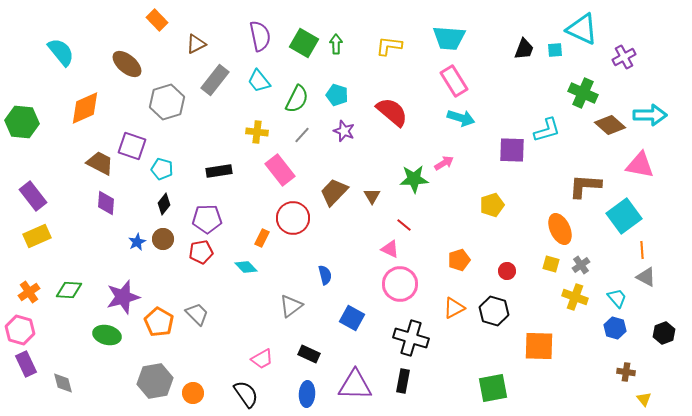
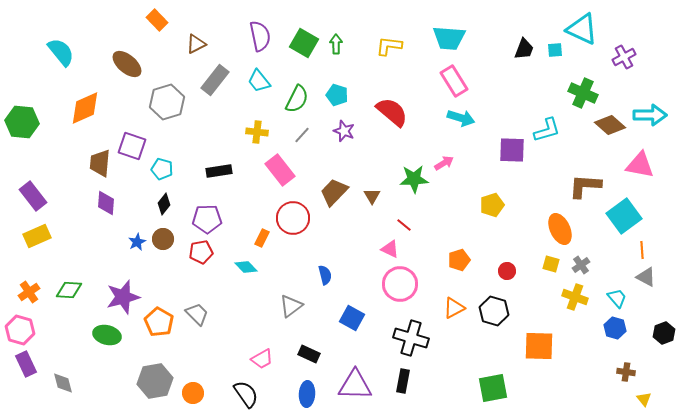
brown trapezoid at (100, 163): rotated 112 degrees counterclockwise
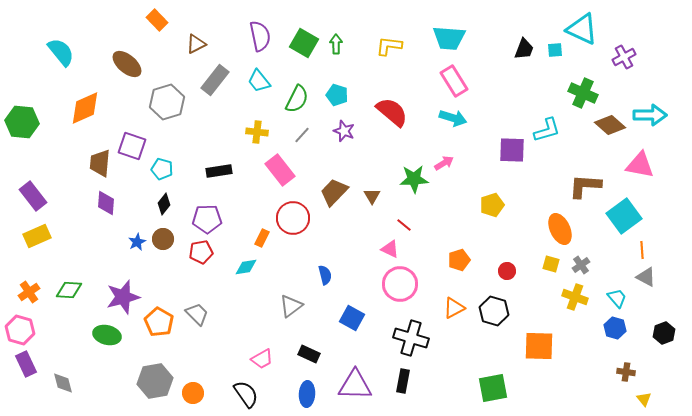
cyan arrow at (461, 118): moved 8 px left
cyan diamond at (246, 267): rotated 55 degrees counterclockwise
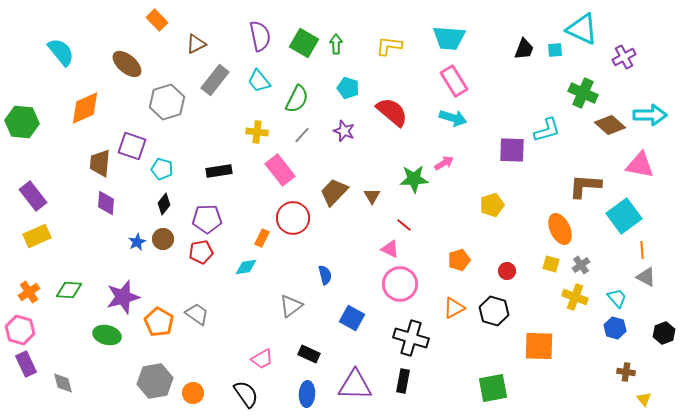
cyan pentagon at (337, 95): moved 11 px right, 7 px up
gray trapezoid at (197, 314): rotated 10 degrees counterclockwise
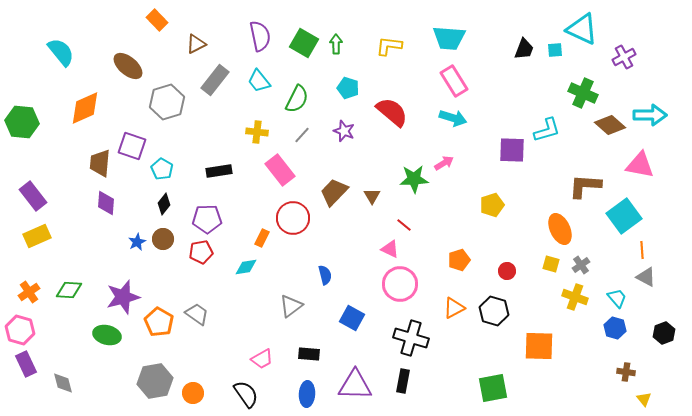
brown ellipse at (127, 64): moved 1 px right, 2 px down
cyan pentagon at (162, 169): rotated 15 degrees clockwise
black rectangle at (309, 354): rotated 20 degrees counterclockwise
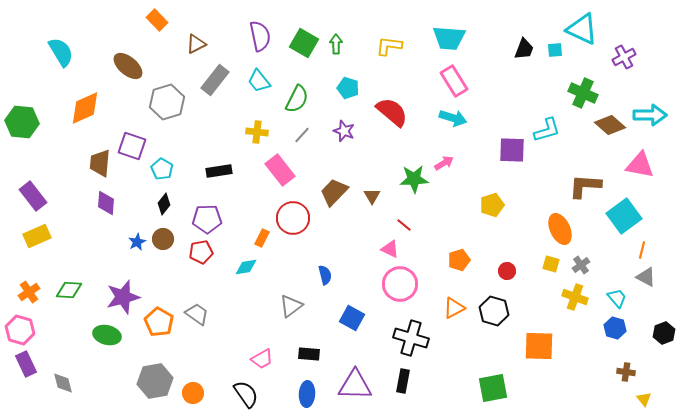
cyan semicircle at (61, 52): rotated 8 degrees clockwise
orange line at (642, 250): rotated 18 degrees clockwise
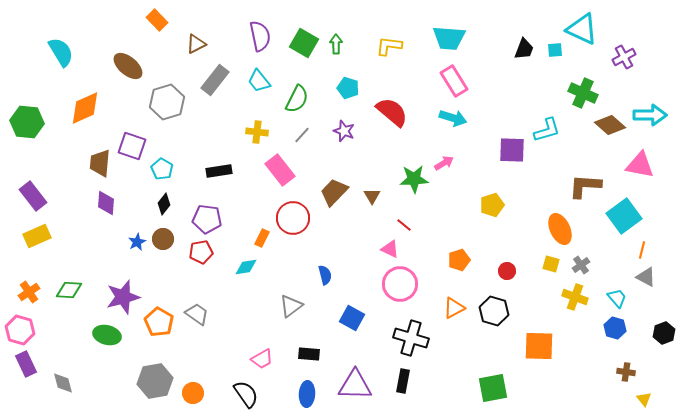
green hexagon at (22, 122): moved 5 px right
purple pentagon at (207, 219): rotated 8 degrees clockwise
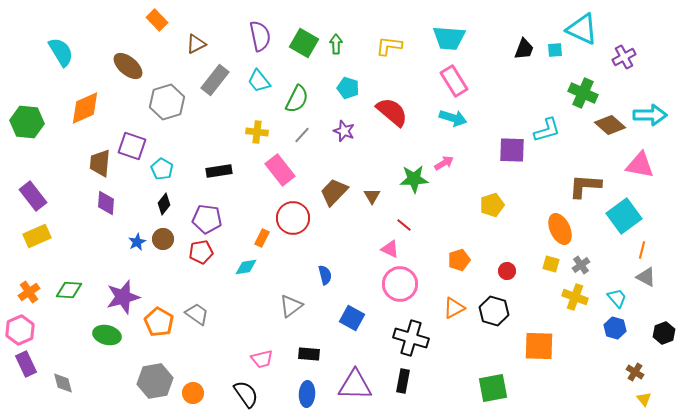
pink hexagon at (20, 330): rotated 20 degrees clockwise
pink trapezoid at (262, 359): rotated 15 degrees clockwise
brown cross at (626, 372): moved 9 px right; rotated 24 degrees clockwise
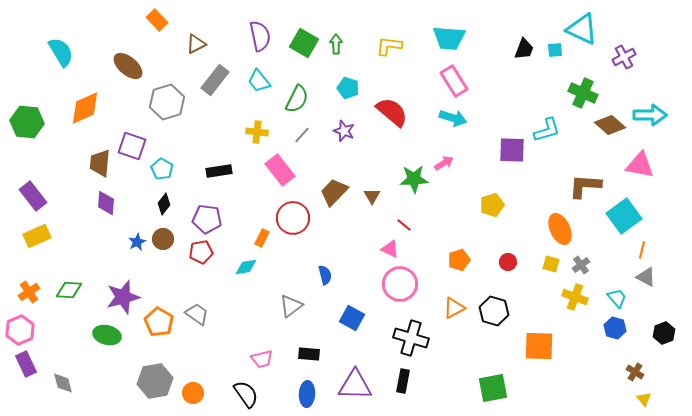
red circle at (507, 271): moved 1 px right, 9 px up
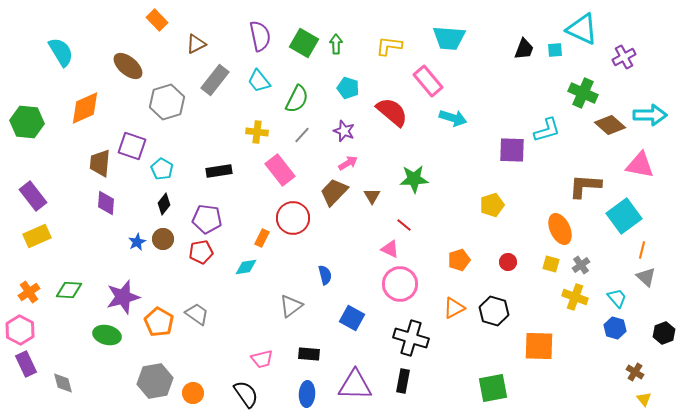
pink rectangle at (454, 81): moved 26 px left; rotated 8 degrees counterclockwise
pink arrow at (444, 163): moved 96 px left
gray triangle at (646, 277): rotated 15 degrees clockwise
pink hexagon at (20, 330): rotated 8 degrees counterclockwise
